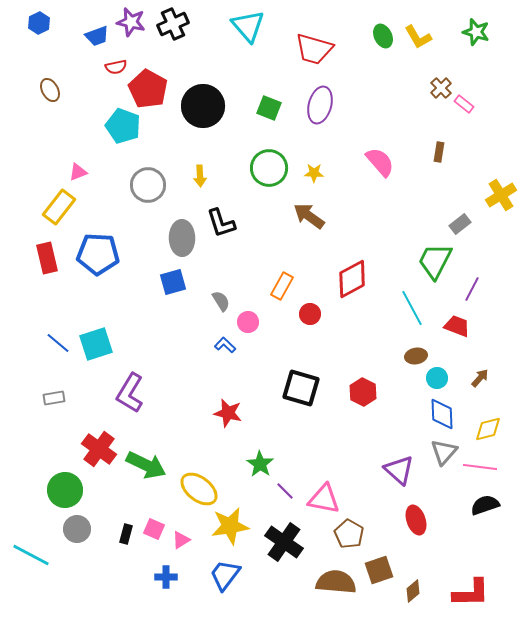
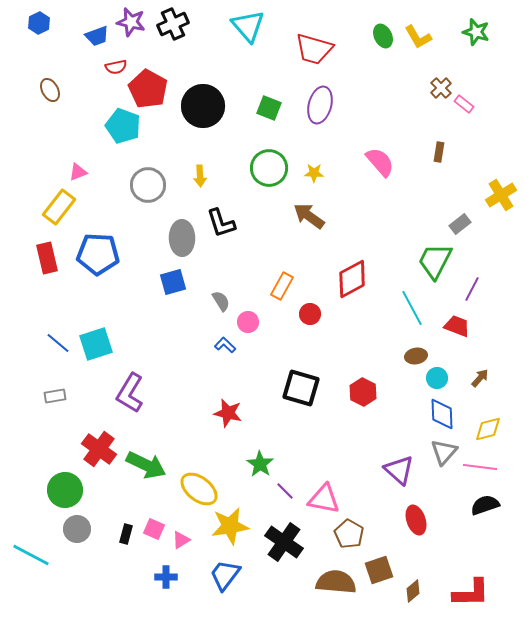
gray rectangle at (54, 398): moved 1 px right, 2 px up
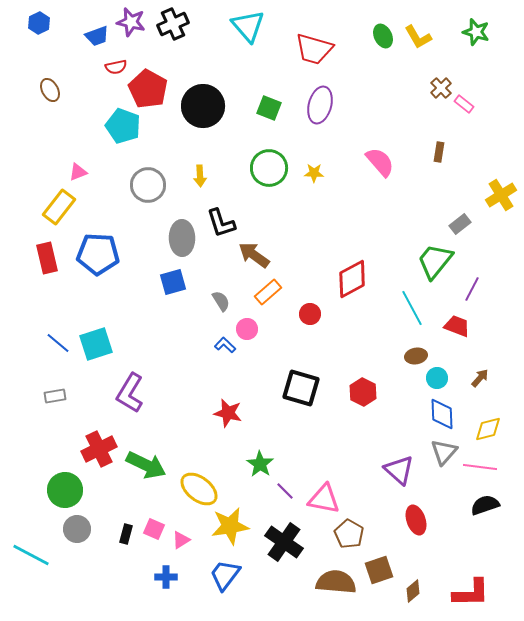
brown arrow at (309, 216): moved 55 px left, 39 px down
green trapezoid at (435, 261): rotated 12 degrees clockwise
orange rectangle at (282, 286): moved 14 px left, 6 px down; rotated 20 degrees clockwise
pink circle at (248, 322): moved 1 px left, 7 px down
red cross at (99, 449): rotated 28 degrees clockwise
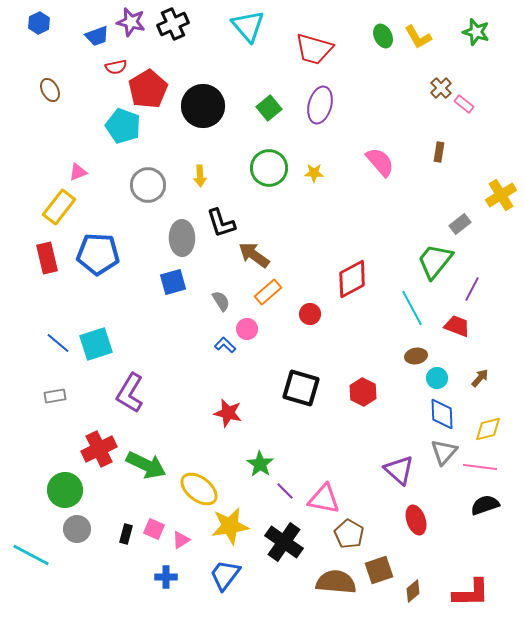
red pentagon at (148, 89): rotated 12 degrees clockwise
green square at (269, 108): rotated 30 degrees clockwise
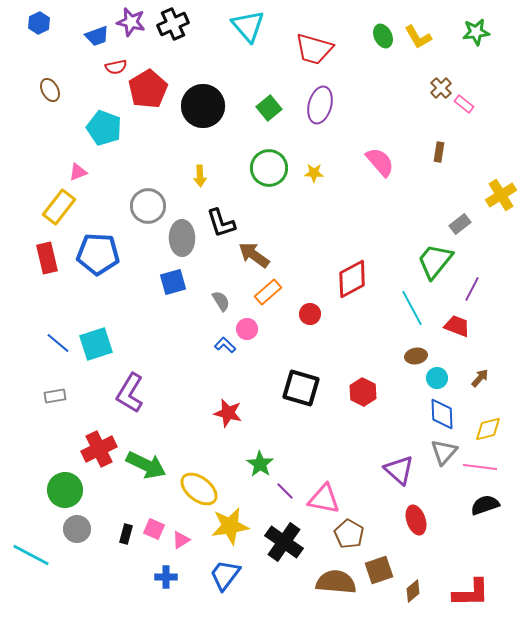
green star at (476, 32): rotated 24 degrees counterclockwise
cyan pentagon at (123, 126): moved 19 px left, 2 px down
gray circle at (148, 185): moved 21 px down
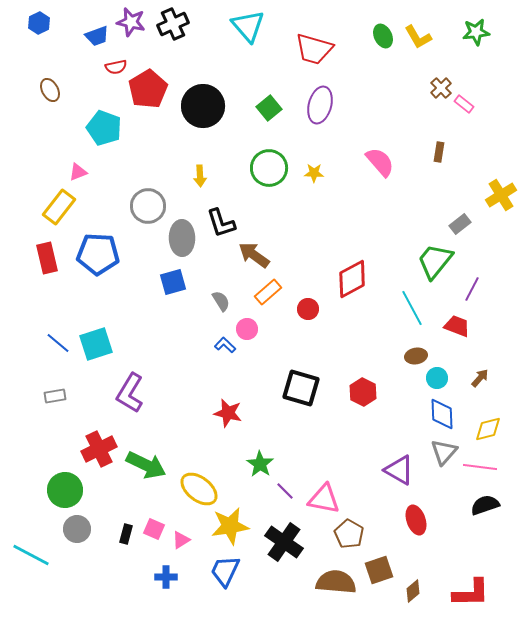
red circle at (310, 314): moved 2 px left, 5 px up
purple triangle at (399, 470): rotated 12 degrees counterclockwise
blue trapezoid at (225, 575): moved 4 px up; rotated 12 degrees counterclockwise
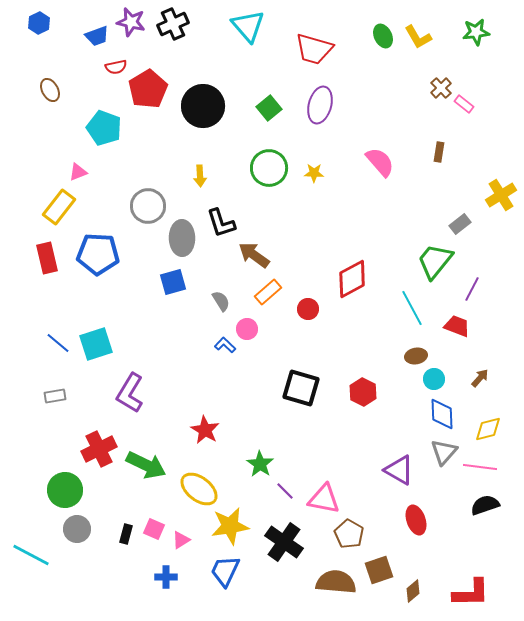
cyan circle at (437, 378): moved 3 px left, 1 px down
red star at (228, 413): moved 23 px left, 17 px down; rotated 16 degrees clockwise
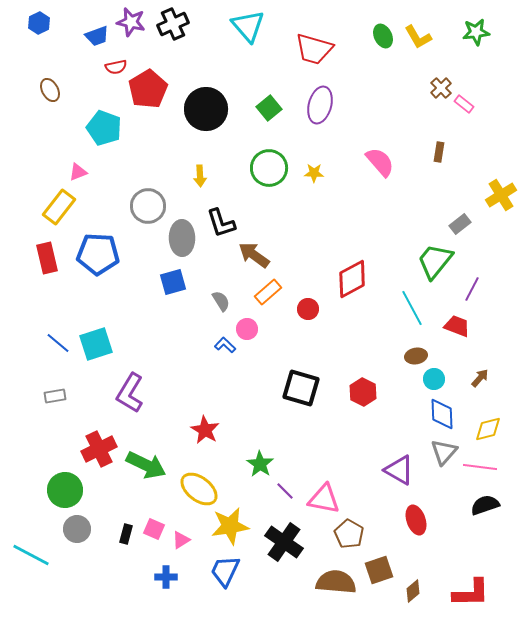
black circle at (203, 106): moved 3 px right, 3 px down
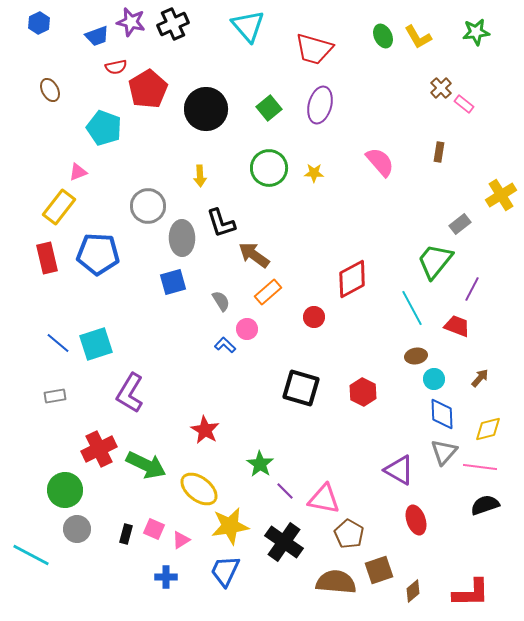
red circle at (308, 309): moved 6 px right, 8 px down
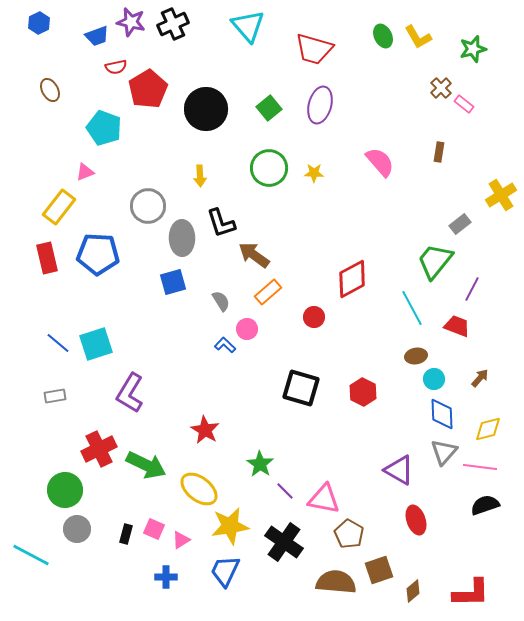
green star at (476, 32): moved 3 px left, 17 px down; rotated 8 degrees counterclockwise
pink triangle at (78, 172): moved 7 px right
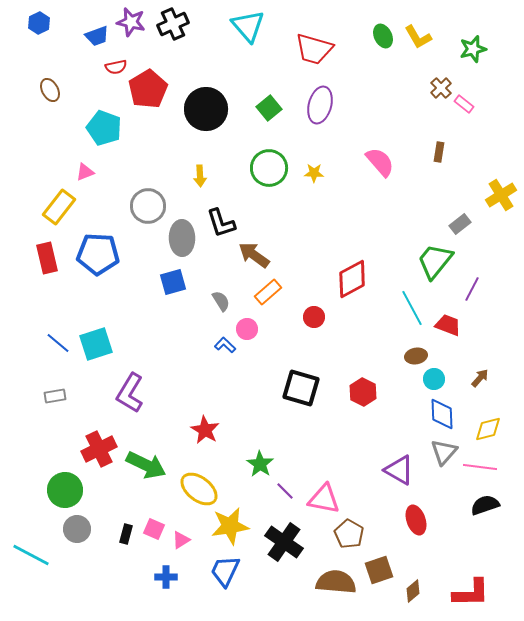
red trapezoid at (457, 326): moved 9 px left, 1 px up
